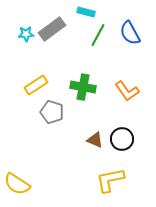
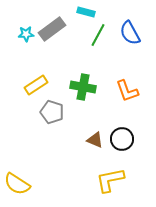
orange L-shape: rotated 15 degrees clockwise
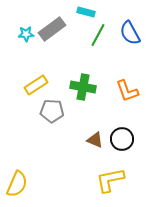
gray pentagon: moved 1 px up; rotated 15 degrees counterclockwise
yellow semicircle: rotated 100 degrees counterclockwise
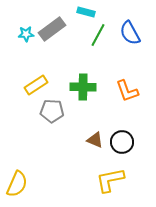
green cross: rotated 10 degrees counterclockwise
black circle: moved 3 px down
